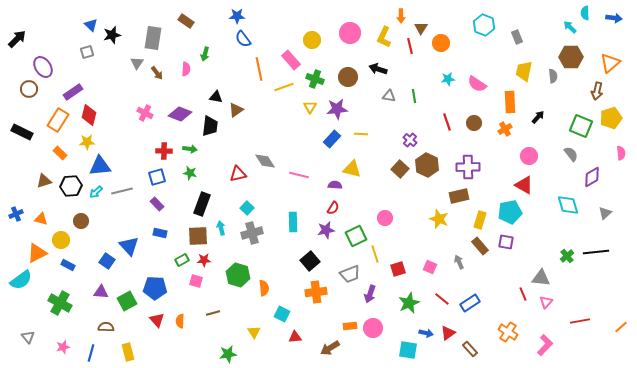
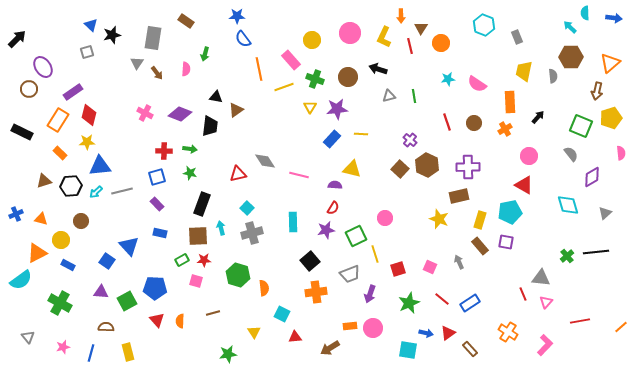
gray triangle at (389, 96): rotated 24 degrees counterclockwise
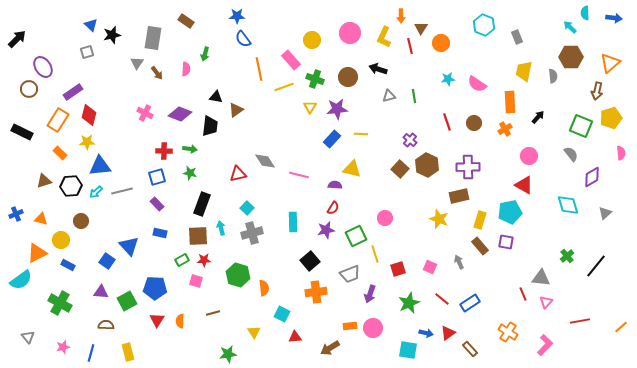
black line at (596, 252): moved 14 px down; rotated 45 degrees counterclockwise
red triangle at (157, 320): rotated 14 degrees clockwise
brown semicircle at (106, 327): moved 2 px up
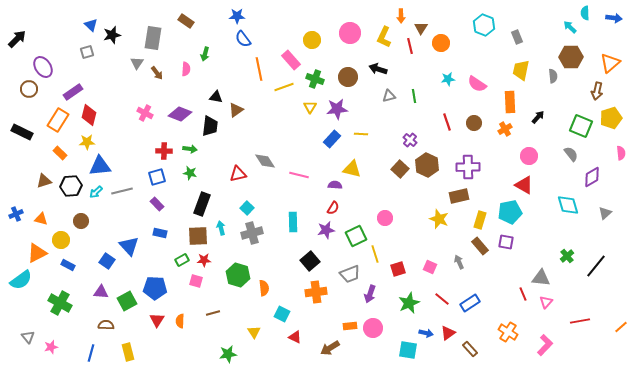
yellow trapezoid at (524, 71): moved 3 px left, 1 px up
red triangle at (295, 337): rotated 32 degrees clockwise
pink star at (63, 347): moved 12 px left
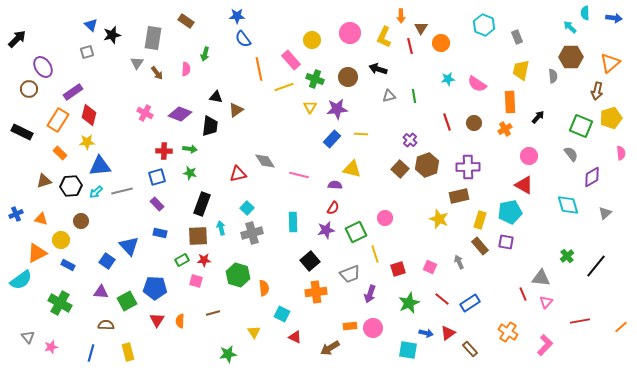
brown hexagon at (427, 165): rotated 15 degrees clockwise
green square at (356, 236): moved 4 px up
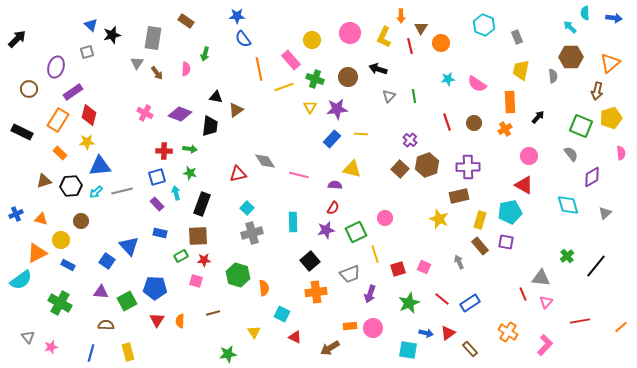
purple ellipse at (43, 67): moved 13 px right; rotated 50 degrees clockwise
gray triangle at (389, 96): rotated 32 degrees counterclockwise
cyan arrow at (221, 228): moved 45 px left, 35 px up
green rectangle at (182, 260): moved 1 px left, 4 px up
pink square at (430, 267): moved 6 px left
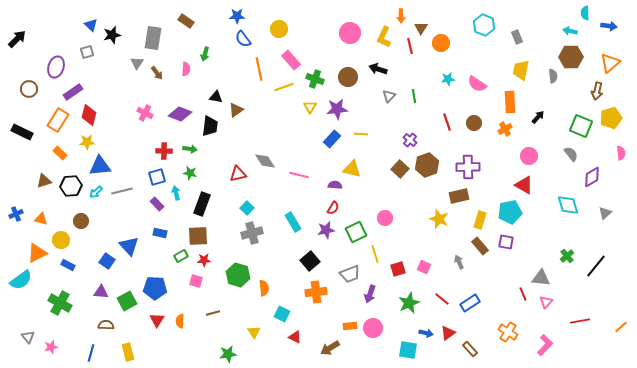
blue arrow at (614, 18): moved 5 px left, 8 px down
cyan arrow at (570, 27): moved 4 px down; rotated 32 degrees counterclockwise
yellow circle at (312, 40): moved 33 px left, 11 px up
cyan rectangle at (293, 222): rotated 30 degrees counterclockwise
